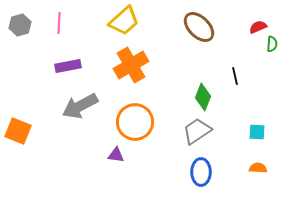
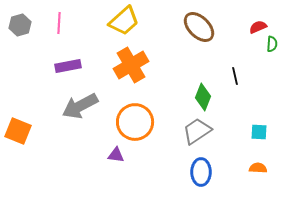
cyan square: moved 2 px right
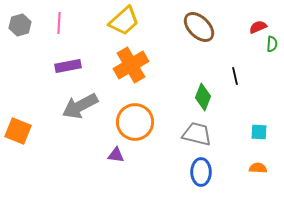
gray trapezoid: moved 3 px down; rotated 48 degrees clockwise
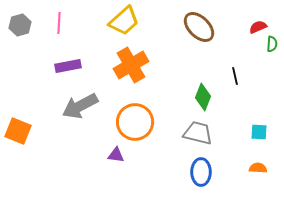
gray trapezoid: moved 1 px right, 1 px up
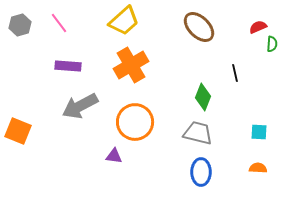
pink line: rotated 40 degrees counterclockwise
purple rectangle: rotated 15 degrees clockwise
black line: moved 3 px up
purple triangle: moved 2 px left, 1 px down
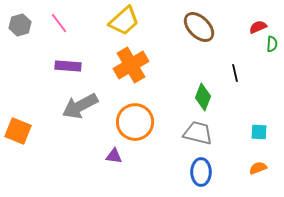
orange semicircle: rotated 24 degrees counterclockwise
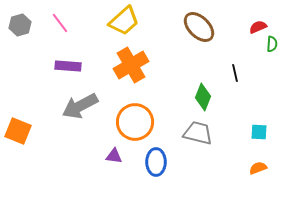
pink line: moved 1 px right
blue ellipse: moved 45 px left, 10 px up
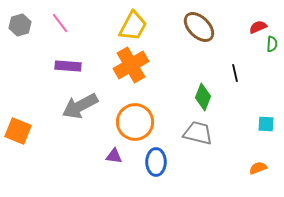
yellow trapezoid: moved 9 px right, 5 px down; rotated 20 degrees counterclockwise
cyan square: moved 7 px right, 8 px up
